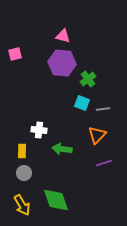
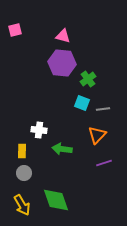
pink square: moved 24 px up
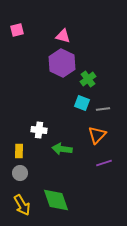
pink square: moved 2 px right
purple hexagon: rotated 20 degrees clockwise
yellow rectangle: moved 3 px left
gray circle: moved 4 px left
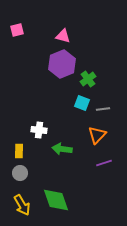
purple hexagon: moved 1 px down; rotated 12 degrees clockwise
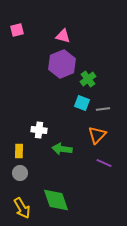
purple line: rotated 42 degrees clockwise
yellow arrow: moved 3 px down
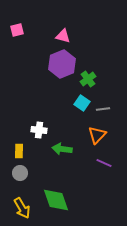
cyan square: rotated 14 degrees clockwise
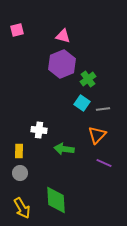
green arrow: moved 2 px right
green diamond: rotated 16 degrees clockwise
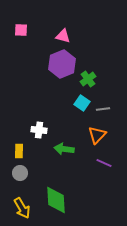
pink square: moved 4 px right; rotated 16 degrees clockwise
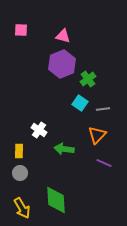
cyan square: moved 2 px left
white cross: rotated 28 degrees clockwise
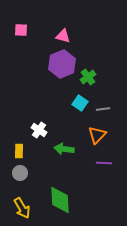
green cross: moved 2 px up
purple line: rotated 21 degrees counterclockwise
green diamond: moved 4 px right
